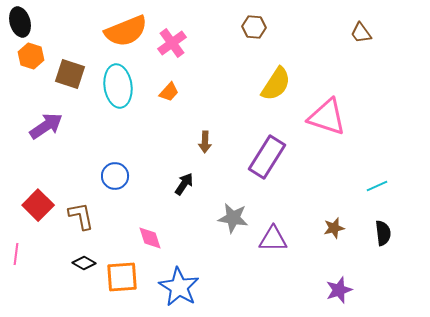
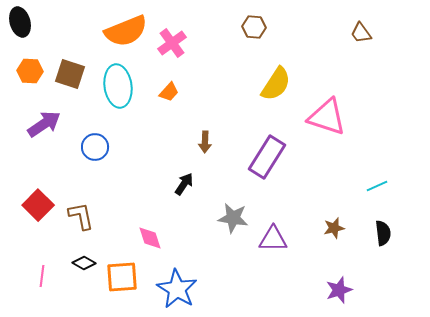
orange hexagon: moved 1 px left, 15 px down; rotated 15 degrees counterclockwise
purple arrow: moved 2 px left, 2 px up
blue circle: moved 20 px left, 29 px up
pink line: moved 26 px right, 22 px down
blue star: moved 2 px left, 2 px down
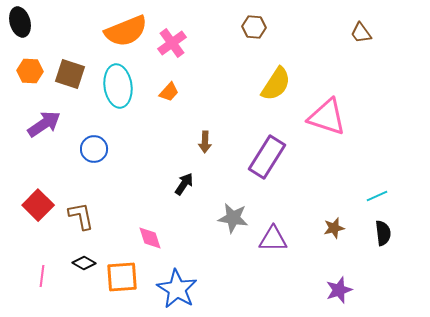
blue circle: moved 1 px left, 2 px down
cyan line: moved 10 px down
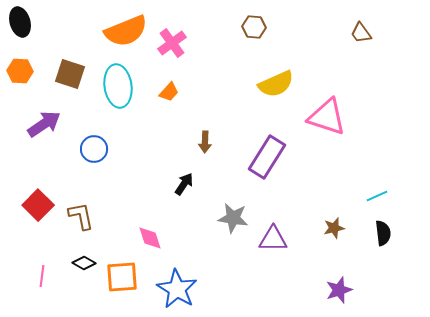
orange hexagon: moved 10 px left
yellow semicircle: rotated 33 degrees clockwise
